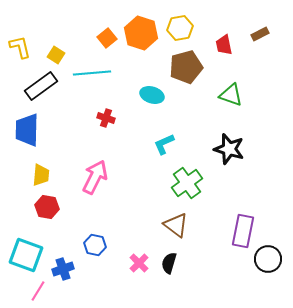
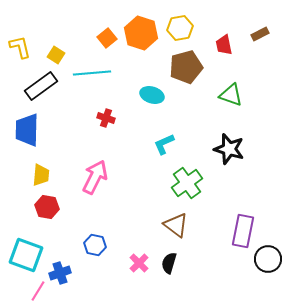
blue cross: moved 3 px left, 4 px down
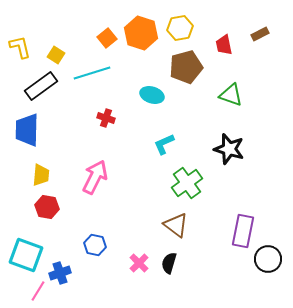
cyan line: rotated 12 degrees counterclockwise
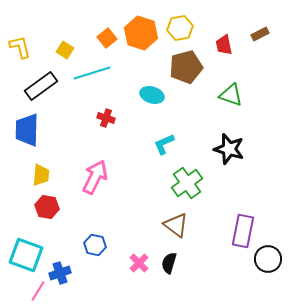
yellow square: moved 9 px right, 5 px up
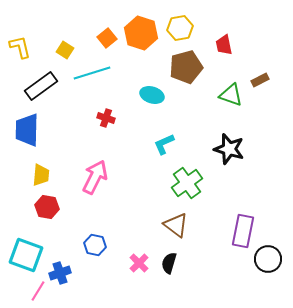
brown rectangle: moved 46 px down
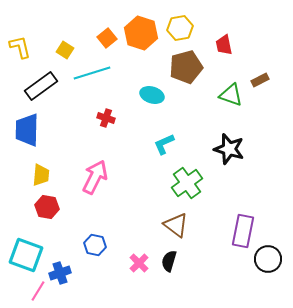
black semicircle: moved 2 px up
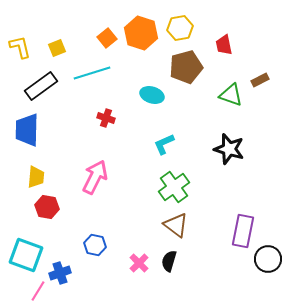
yellow square: moved 8 px left, 2 px up; rotated 36 degrees clockwise
yellow trapezoid: moved 5 px left, 2 px down
green cross: moved 13 px left, 4 px down
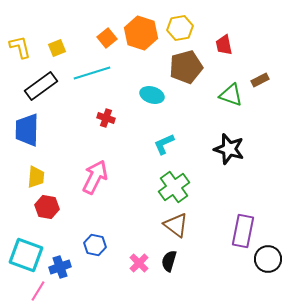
blue cross: moved 6 px up
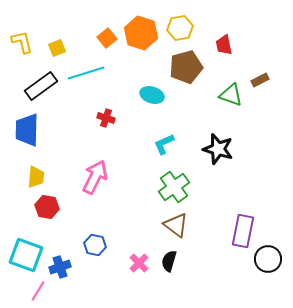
yellow L-shape: moved 2 px right, 5 px up
cyan line: moved 6 px left
black star: moved 11 px left
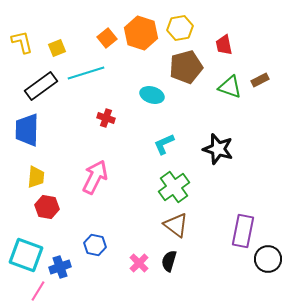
green triangle: moved 1 px left, 8 px up
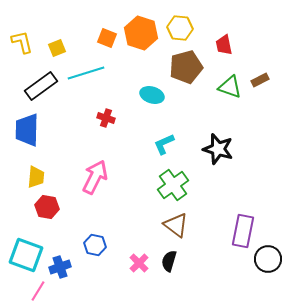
yellow hexagon: rotated 15 degrees clockwise
orange square: rotated 30 degrees counterclockwise
green cross: moved 1 px left, 2 px up
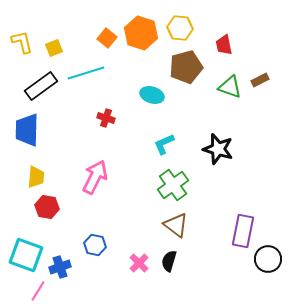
orange square: rotated 18 degrees clockwise
yellow square: moved 3 px left
